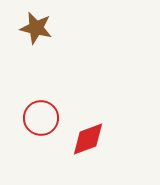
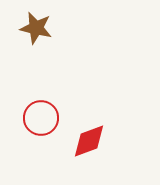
red diamond: moved 1 px right, 2 px down
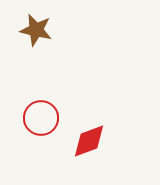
brown star: moved 2 px down
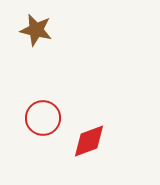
red circle: moved 2 px right
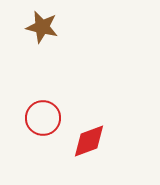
brown star: moved 6 px right, 3 px up
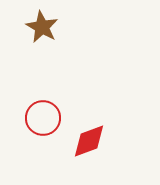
brown star: rotated 16 degrees clockwise
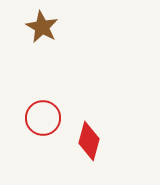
red diamond: rotated 54 degrees counterclockwise
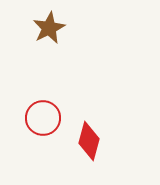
brown star: moved 7 px right, 1 px down; rotated 16 degrees clockwise
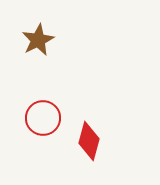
brown star: moved 11 px left, 12 px down
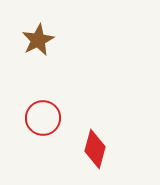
red diamond: moved 6 px right, 8 px down
